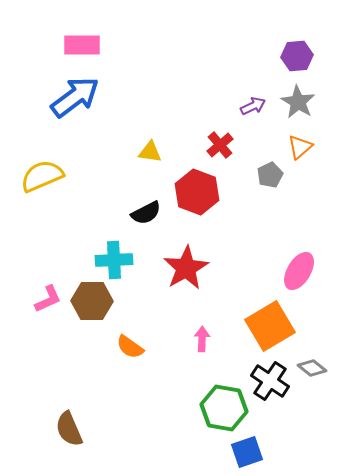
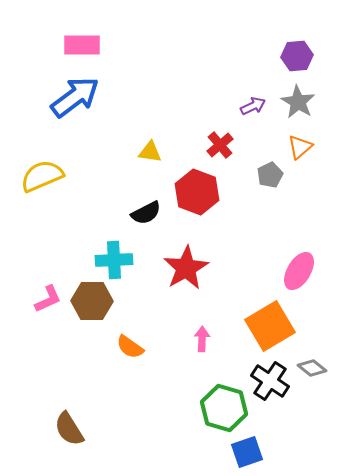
green hexagon: rotated 6 degrees clockwise
brown semicircle: rotated 9 degrees counterclockwise
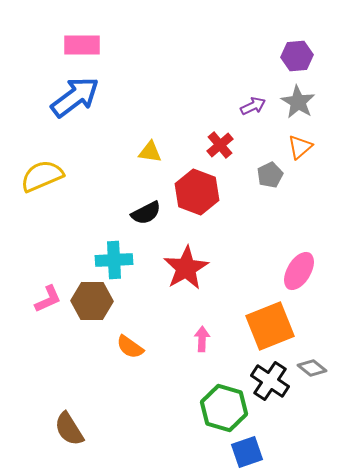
orange square: rotated 9 degrees clockwise
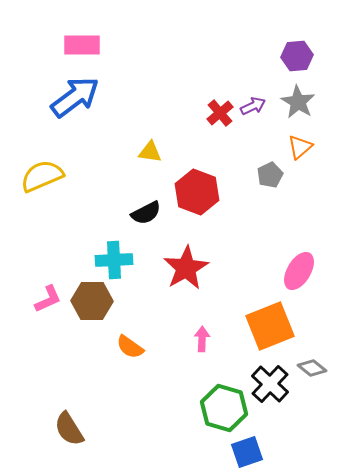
red cross: moved 32 px up
black cross: moved 3 px down; rotated 9 degrees clockwise
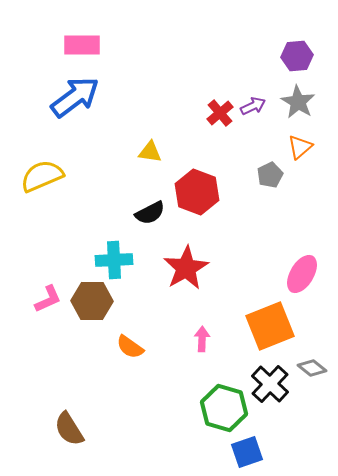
black semicircle: moved 4 px right
pink ellipse: moved 3 px right, 3 px down
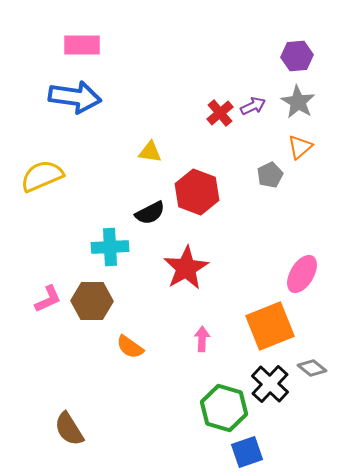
blue arrow: rotated 45 degrees clockwise
cyan cross: moved 4 px left, 13 px up
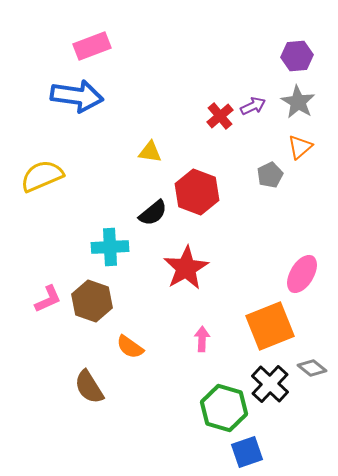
pink rectangle: moved 10 px right, 1 px down; rotated 21 degrees counterclockwise
blue arrow: moved 2 px right, 1 px up
red cross: moved 3 px down
black semicircle: moved 3 px right; rotated 12 degrees counterclockwise
brown hexagon: rotated 18 degrees clockwise
brown semicircle: moved 20 px right, 42 px up
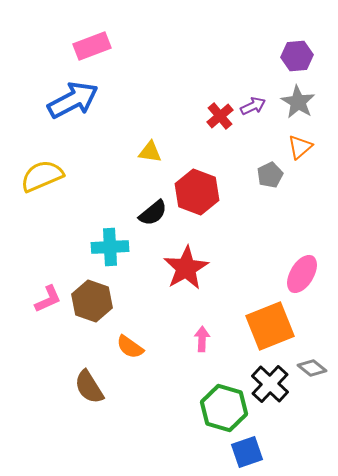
blue arrow: moved 4 px left, 4 px down; rotated 36 degrees counterclockwise
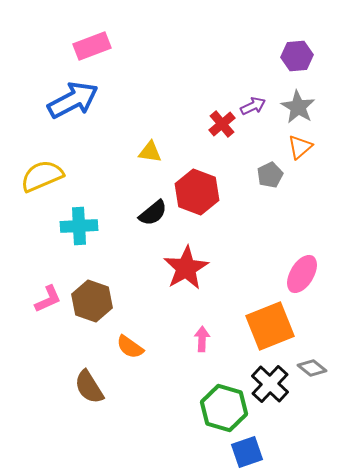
gray star: moved 5 px down
red cross: moved 2 px right, 8 px down
cyan cross: moved 31 px left, 21 px up
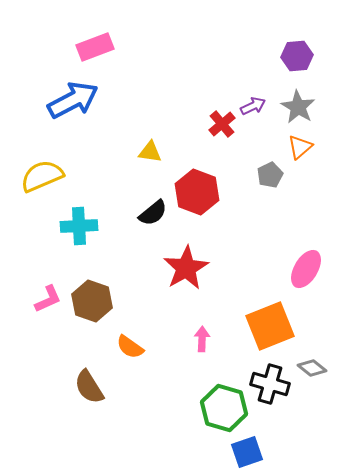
pink rectangle: moved 3 px right, 1 px down
pink ellipse: moved 4 px right, 5 px up
black cross: rotated 27 degrees counterclockwise
